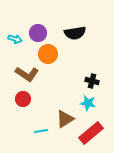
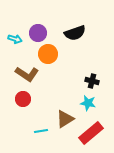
black semicircle: rotated 10 degrees counterclockwise
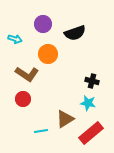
purple circle: moved 5 px right, 9 px up
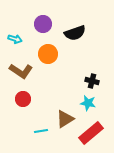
brown L-shape: moved 6 px left, 3 px up
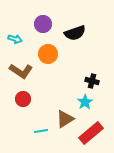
cyan star: moved 3 px left, 1 px up; rotated 28 degrees clockwise
